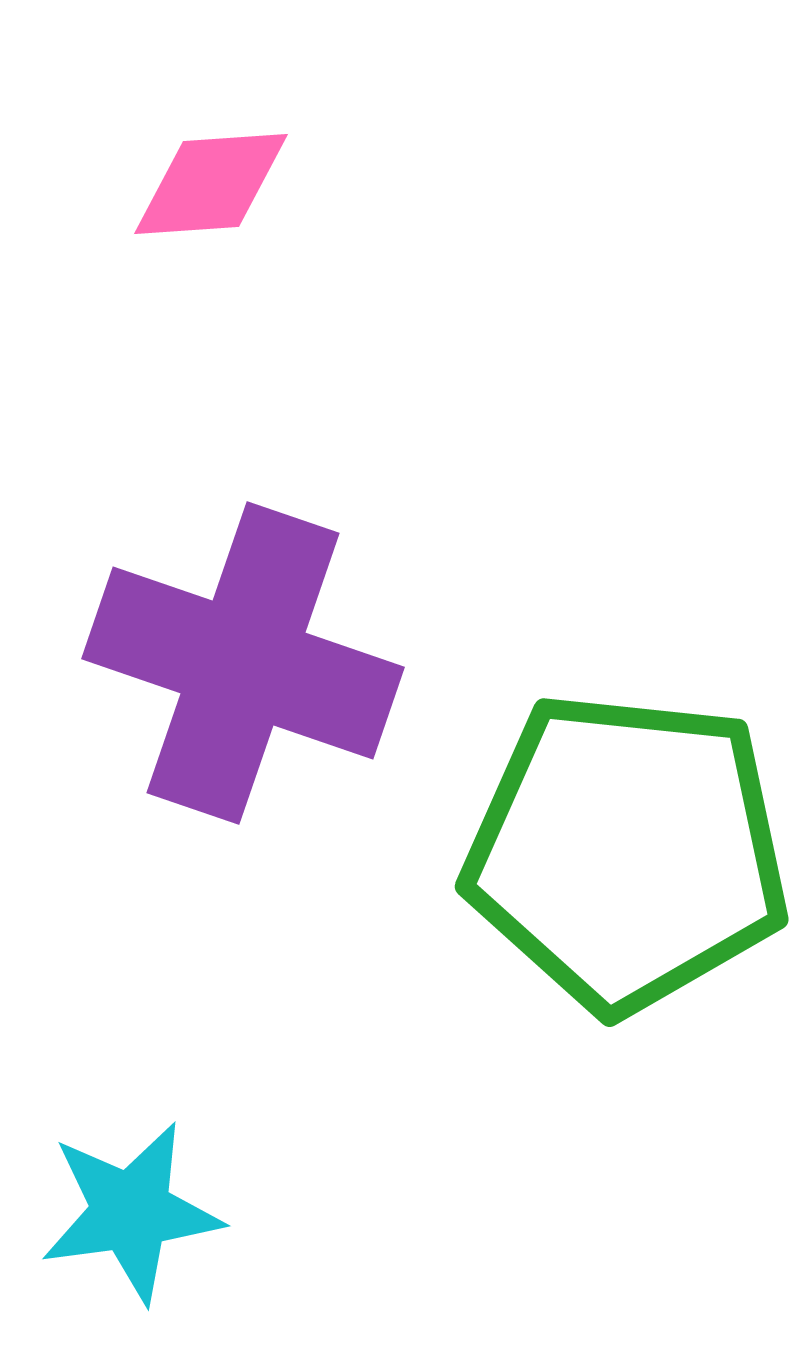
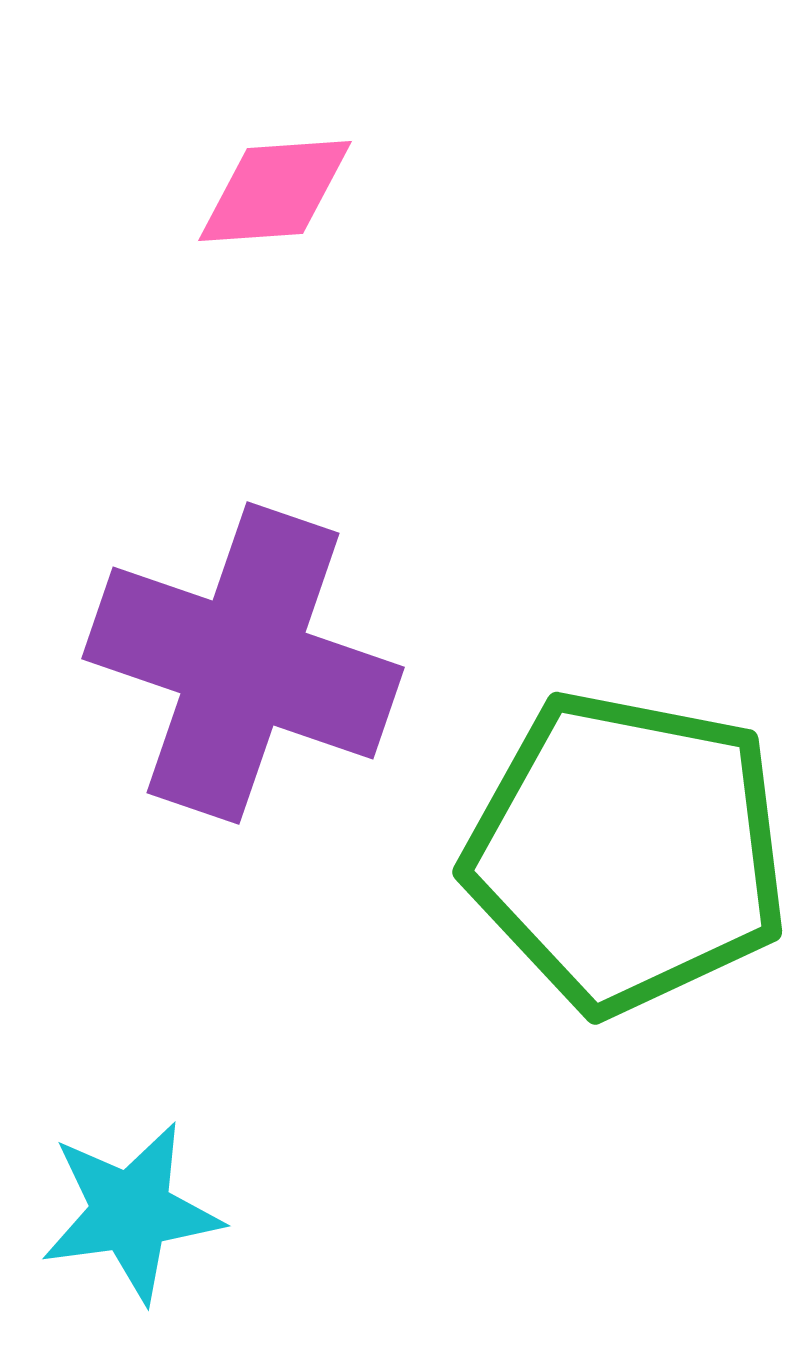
pink diamond: moved 64 px right, 7 px down
green pentagon: rotated 5 degrees clockwise
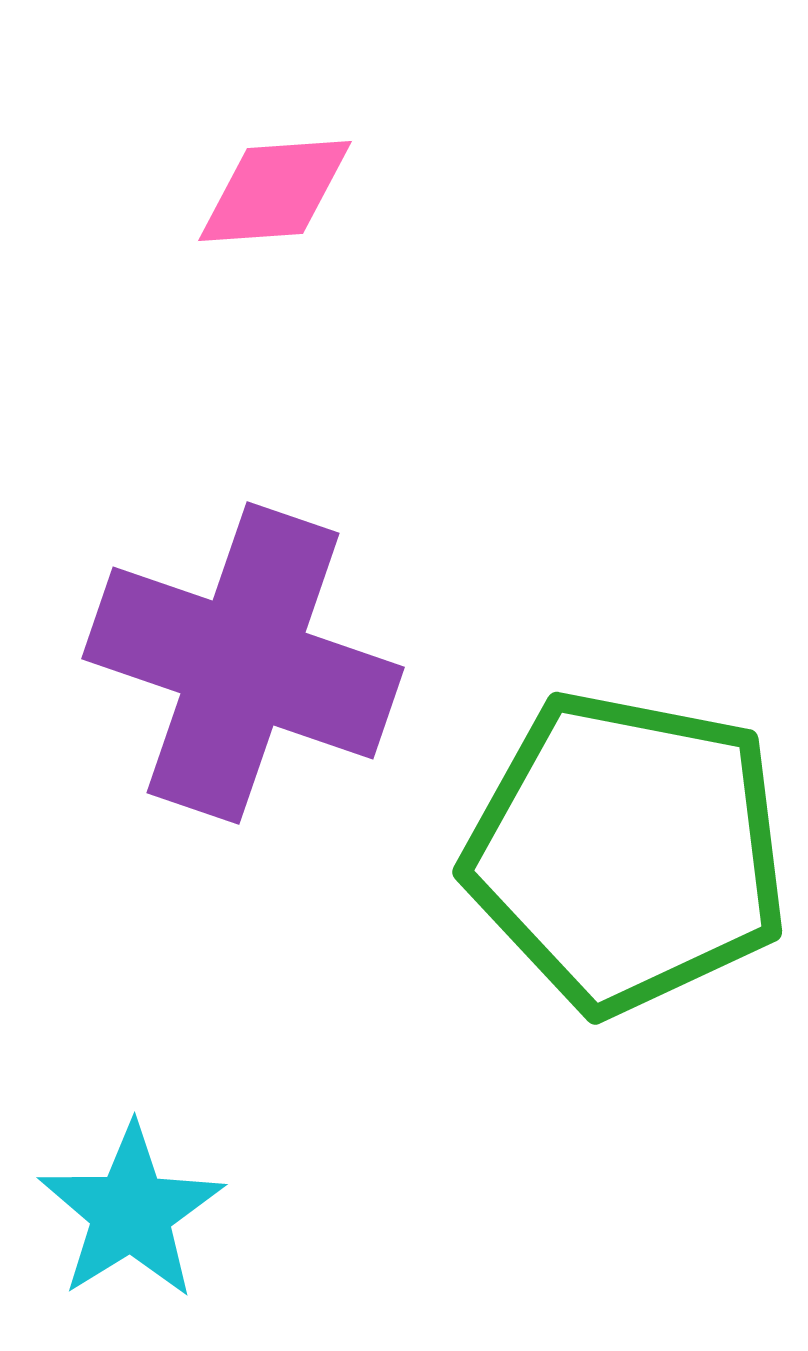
cyan star: rotated 24 degrees counterclockwise
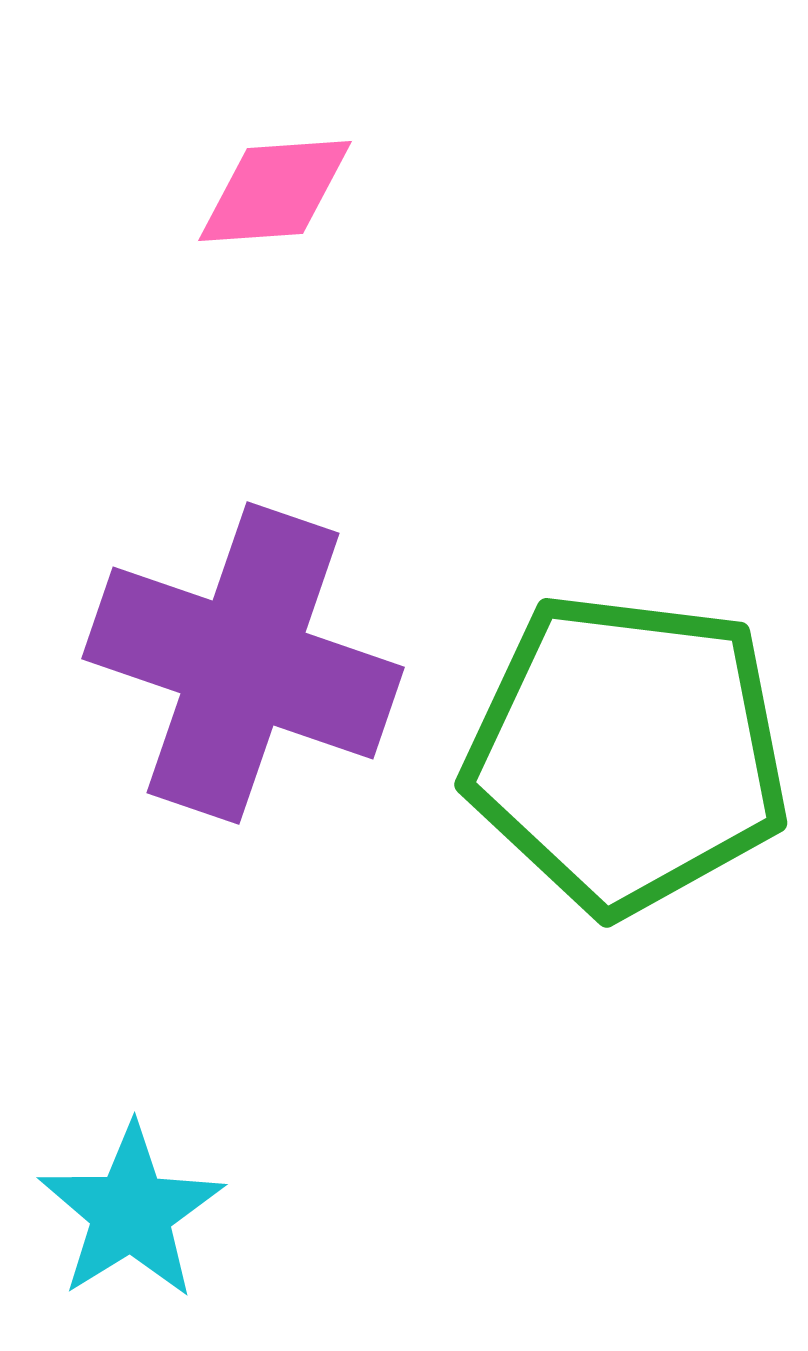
green pentagon: moved 99 px up; rotated 4 degrees counterclockwise
